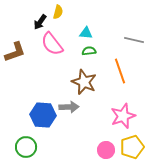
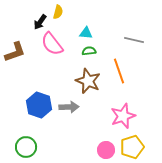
orange line: moved 1 px left
brown star: moved 4 px right, 1 px up
blue hexagon: moved 4 px left, 10 px up; rotated 15 degrees clockwise
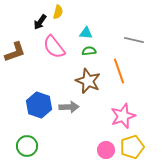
pink semicircle: moved 2 px right, 3 px down
green circle: moved 1 px right, 1 px up
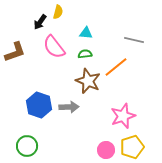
green semicircle: moved 4 px left, 3 px down
orange line: moved 3 px left, 4 px up; rotated 70 degrees clockwise
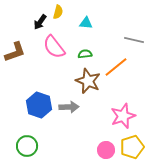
cyan triangle: moved 10 px up
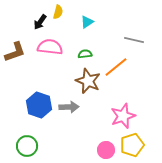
cyan triangle: moved 1 px right, 1 px up; rotated 40 degrees counterclockwise
pink semicircle: moved 4 px left; rotated 135 degrees clockwise
yellow pentagon: moved 2 px up
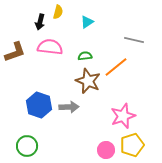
black arrow: rotated 21 degrees counterclockwise
green semicircle: moved 2 px down
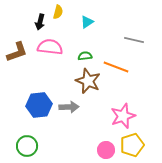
brown L-shape: moved 2 px right
orange line: rotated 60 degrees clockwise
blue hexagon: rotated 25 degrees counterclockwise
